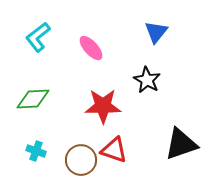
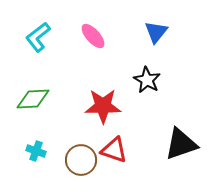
pink ellipse: moved 2 px right, 12 px up
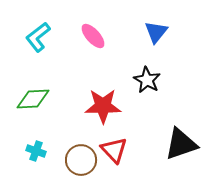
red triangle: rotated 28 degrees clockwise
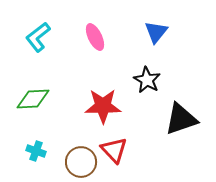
pink ellipse: moved 2 px right, 1 px down; rotated 16 degrees clockwise
black triangle: moved 25 px up
brown circle: moved 2 px down
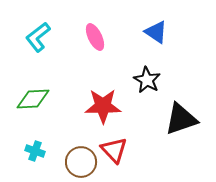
blue triangle: rotated 35 degrees counterclockwise
cyan cross: moved 1 px left
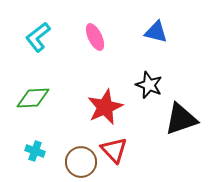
blue triangle: rotated 20 degrees counterclockwise
black star: moved 2 px right, 5 px down; rotated 8 degrees counterclockwise
green diamond: moved 1 px up
red star: moved 2 px right, 1 px down; rotated 24 degrees counterclockwise
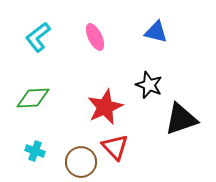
red triangle: moved 1 px right, 3 px up
